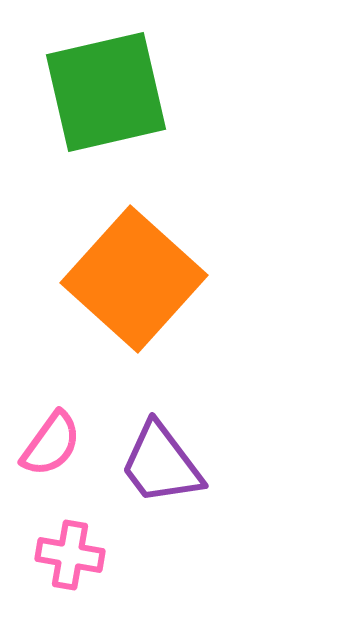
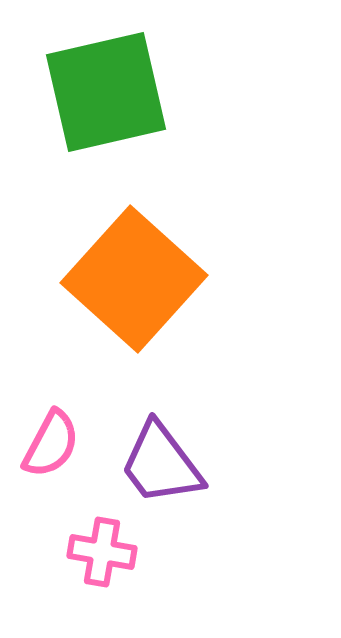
pink semicircle: rotated 8 degrees counterclockwise
pink cross: moved 32 px right, 3 px up
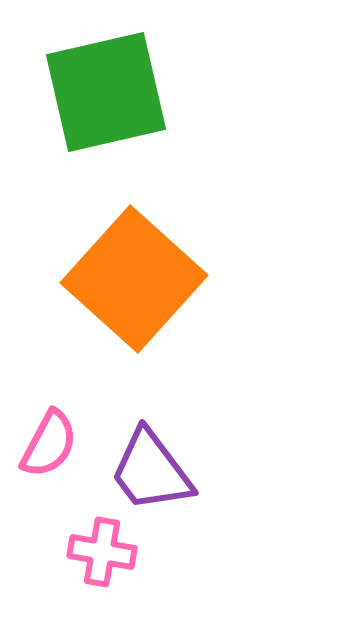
pink semicircle: moved 2 px left
purple trapezoid: moved 10 px left, 7 px down
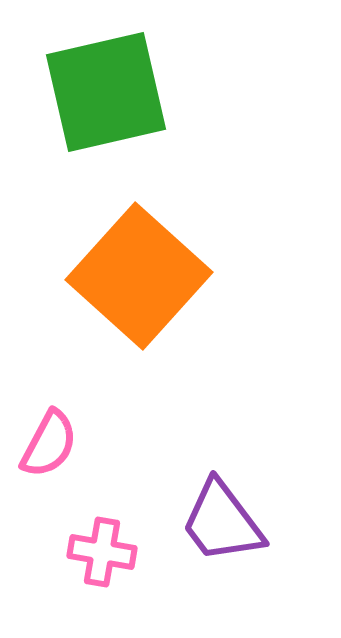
orange square: moved 5 px right, 3 px up
purple trapezoid: moved 71 px right, 51 px down
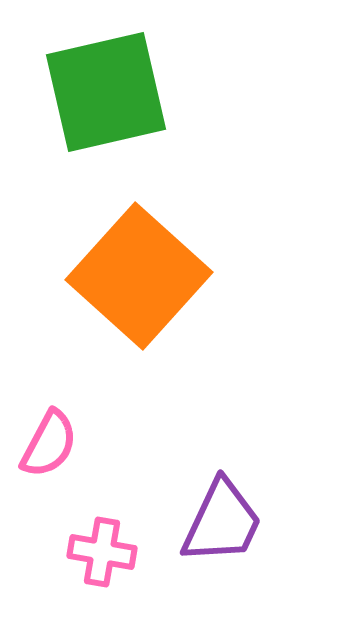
purple trapezoid: rotated 118 degrees counterclockwise
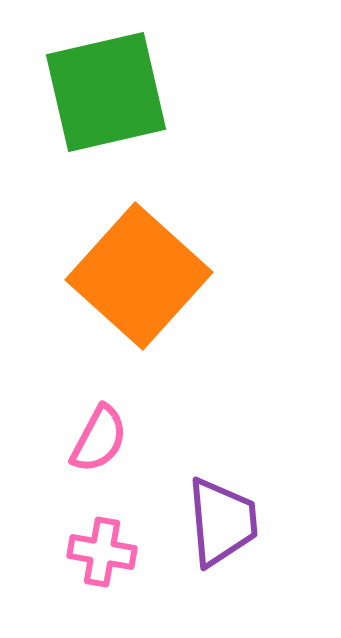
pink semicircle: moved 50 px right, 5 px up
purple trapezoid: rotated 30 degrees counterclockwise
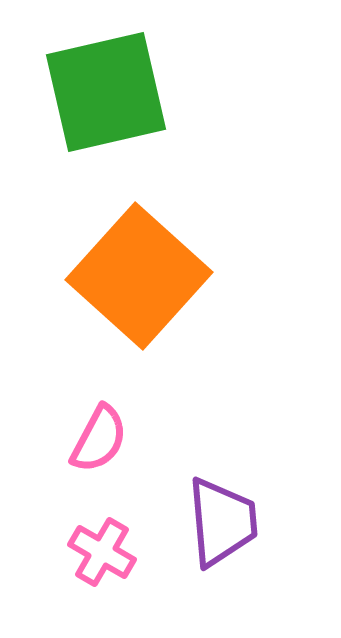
pink cross: rotated 20 degrees clockwise
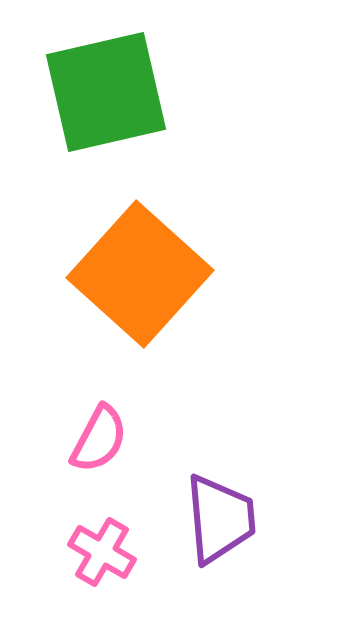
orange square: moved 1 px right, 2 px up
purple trapezoid: moved 2 px left, 3 px up
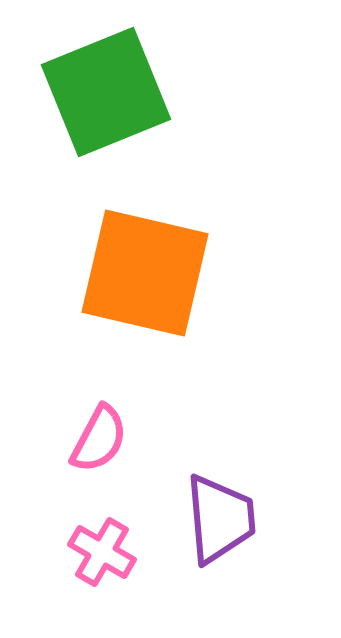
green square: rotated 9 degrees counterclockwise
orange square: moved 5 px right, 1 px up; rotated 29 degrees counterclockwise
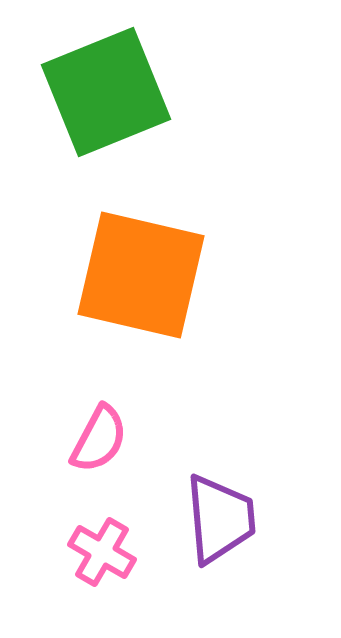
orange square: moved 4 px left, 2 px down
